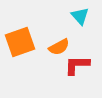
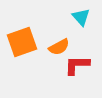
cyan triangle: moved 1 px right, 1 px down
orange square: moved 2 px right
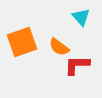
orange semicircle: rotated 65 degrees clockwise
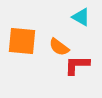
cyan triangle: rotated 18 degrees counterclockwise
orange square: moved 1 px up; rotated 24 degrees clockwise
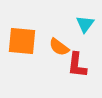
cyan triangle: moved 4 px right, 7 px down; rotated 36 degrees clockwise
red L-shape: rotated 84 degrees counterclockwise
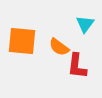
red L-shape: moved 1 px down
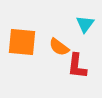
orange square: moved 1 px down
